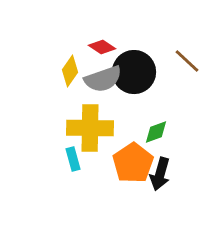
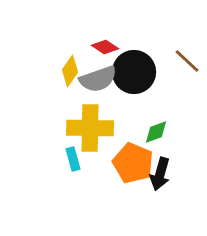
red diamond: moved 3 px right
gray semicircle: moved 5 px left
orange pentagon: rotated 15 degrees counterclockwise
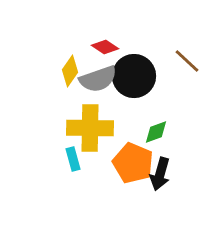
black circle: moved 4 px down
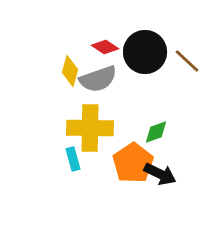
yellow diamond: rotated 20 degrees counterclockwise
black circle: moved 11 px right, 24 px up
orange pentagon: rotated 15 degrees clockwise
black arrow: rotated 80 degrees counterclockwise
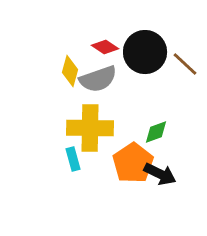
brown line: moved 2 px left, 3 px down
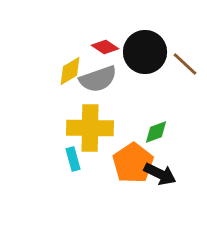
yellow diamond: rotated 44 degrees clockwise
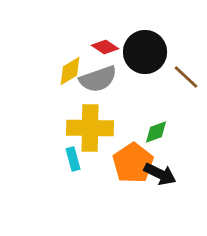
brown line: moved 1 px right, 13 px down
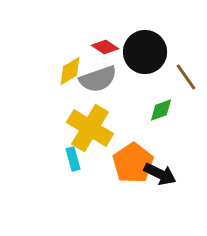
brown line: rotated 12 degrees clockwise
yellow cross: rotated 30 degrees clockwise
green diamond: moved 5 px right, 22 px up
